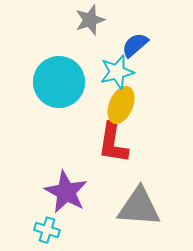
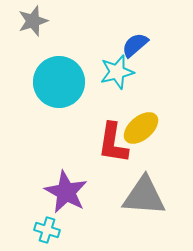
gray star: moved 57 px left, 1 px down
yellow ellipse: moved 20 px right, 23 px down; rotated 27 degrees clockwise
gray triangle: moved 5 px right, 11 px up
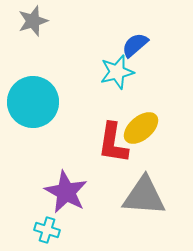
cyan circle: moved 26 px left, 20 px down
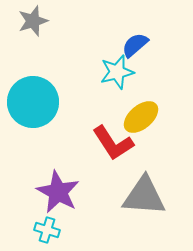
yellow ellipse: moved 11 px up
red L-shape: rotated 42 degrees counterclockwise
purple star: moved 8 px left
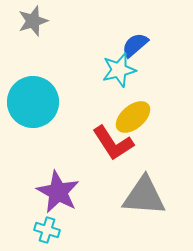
cyan star: moved 2 px right, 2 px up
yellow ellipse: moved 8 px left
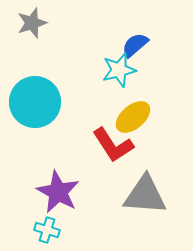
gray star: moved 1 px left, 2 px down
cyan circle: moved 2 px right
red L-shape: moved 2 px down
gray triangle: moved 1 px right, 1 px up
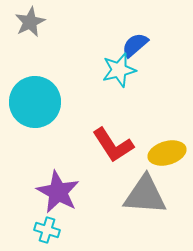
gray star: moved 2 px left, 1 px up; rotated 8 degrees counterclockwise
yellow ellipse: moved 34 px right, 36 px down; rotated 24 degrees clockwise
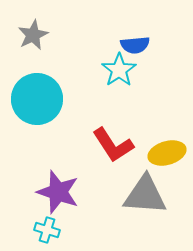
gray star: moved 3 px right, 13 px down
blue semicircle: rotated 144 degrees counterclockwise
cyan star: rotated 20 degrees counterclockwise
cyan circle: moved 2 px right, 3 px up
purple star: rotated 9 degrees counterclockwise
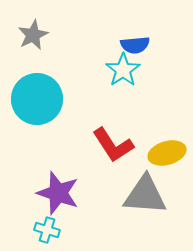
cyan star: moved 4 px right
purple star: moved 1 px down
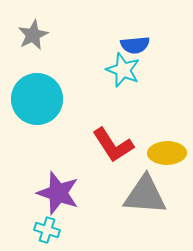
cyan star: rotated 16 degrees counterclockwise
yellow ellipse: rotated 15 degrees clockwise
